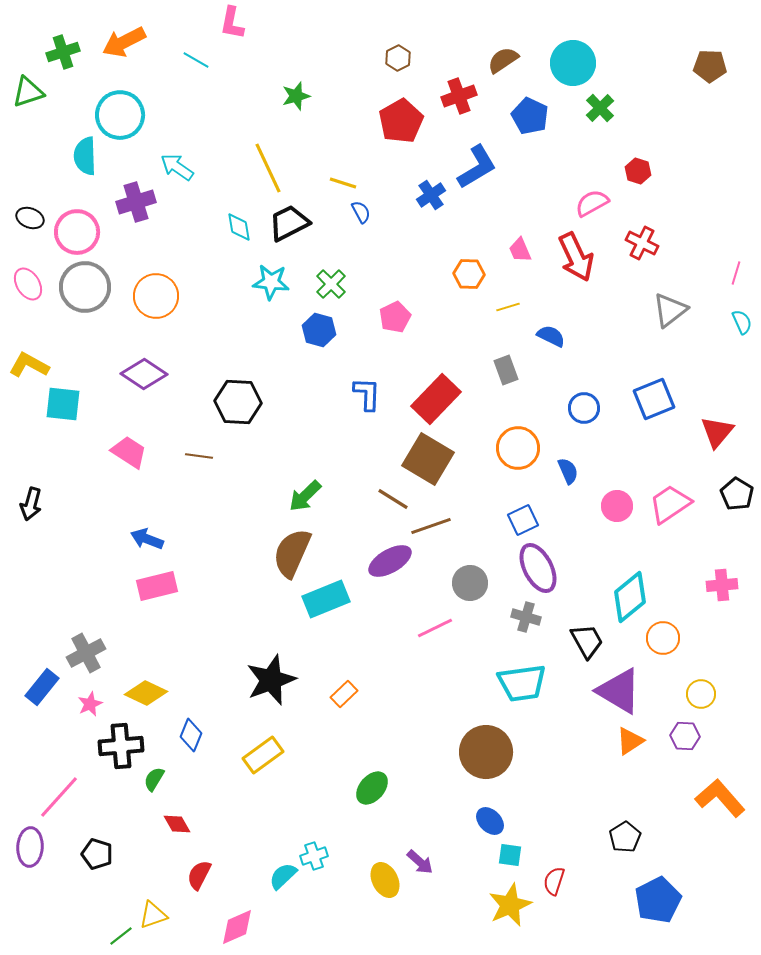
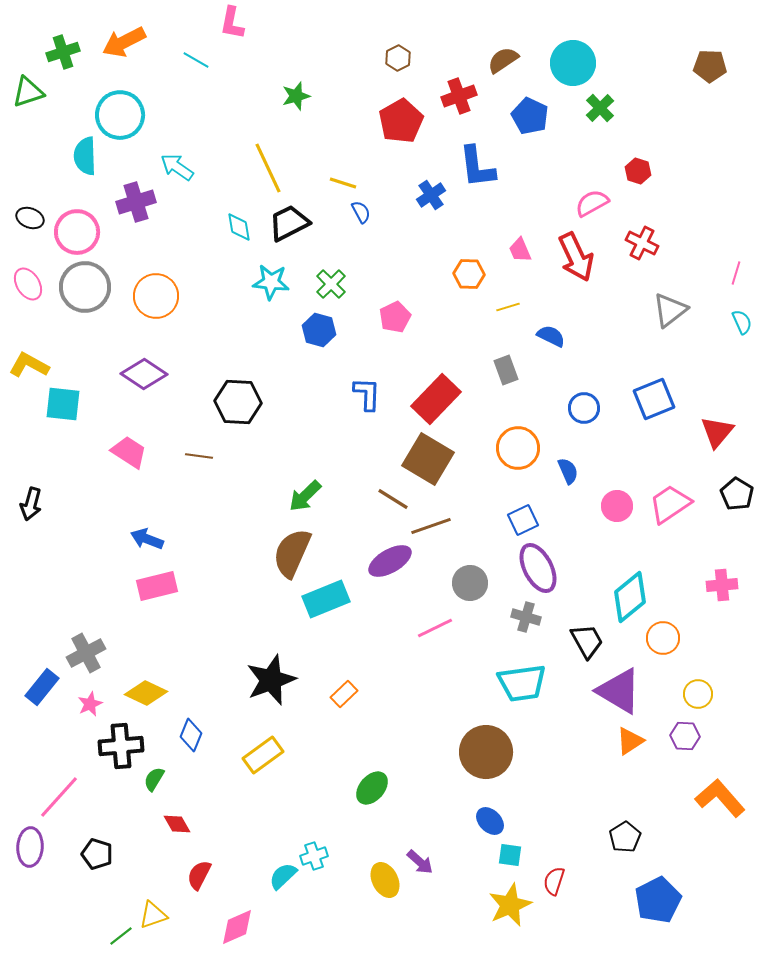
blue L-shape at (477, 167): rotated 114 degrees clockwise
yellow circle at (701, 694): moved 3 px left
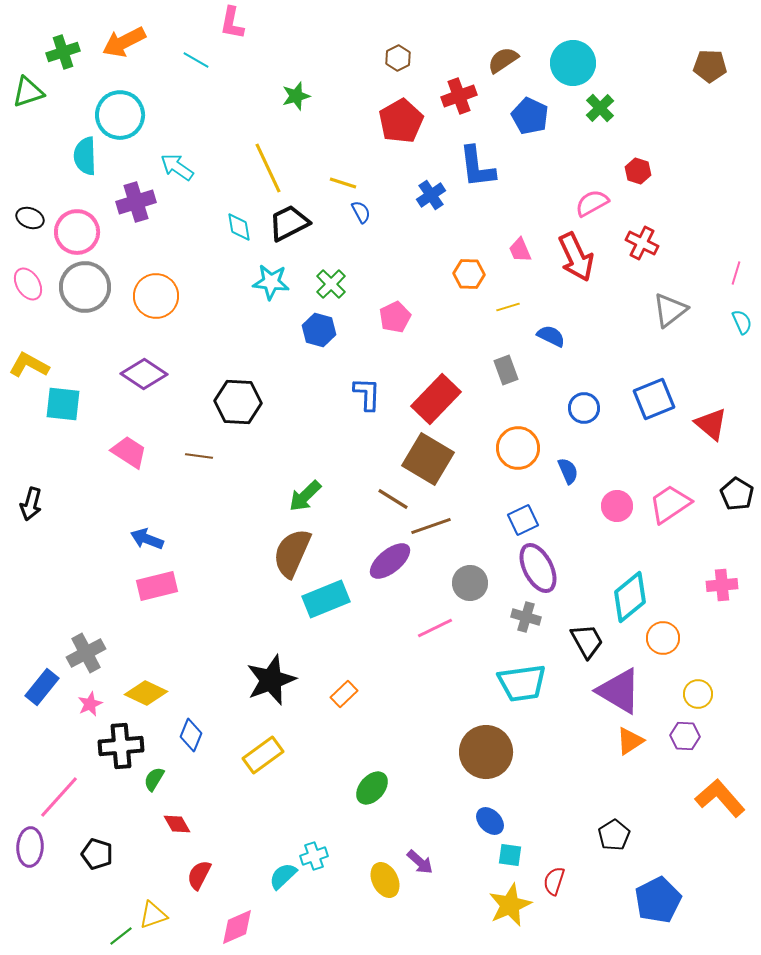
red triangle at (717, 432): moved 6 px left, 8 px up; rotated 30 degrees counterclockwise
purple ellipse at (390, 561): rotated 9 degrees counterclockwise
black pentagon at (625, 837): moved 11 px left, 2 px up
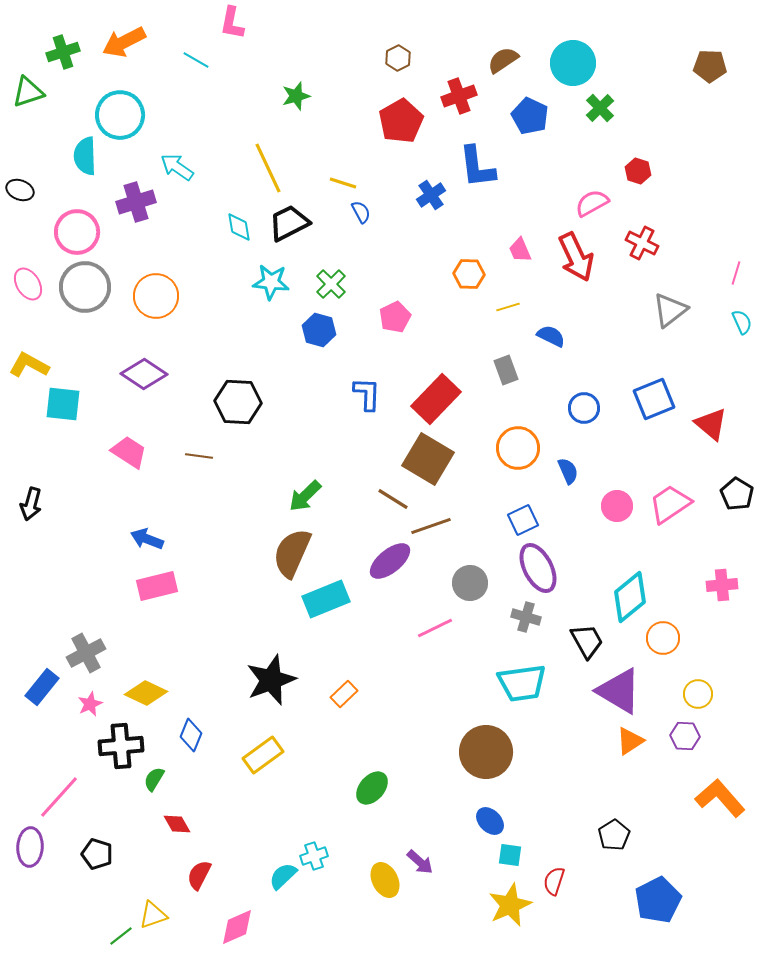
black ellipse at (30, 218): moved 10 px left, 28 px up
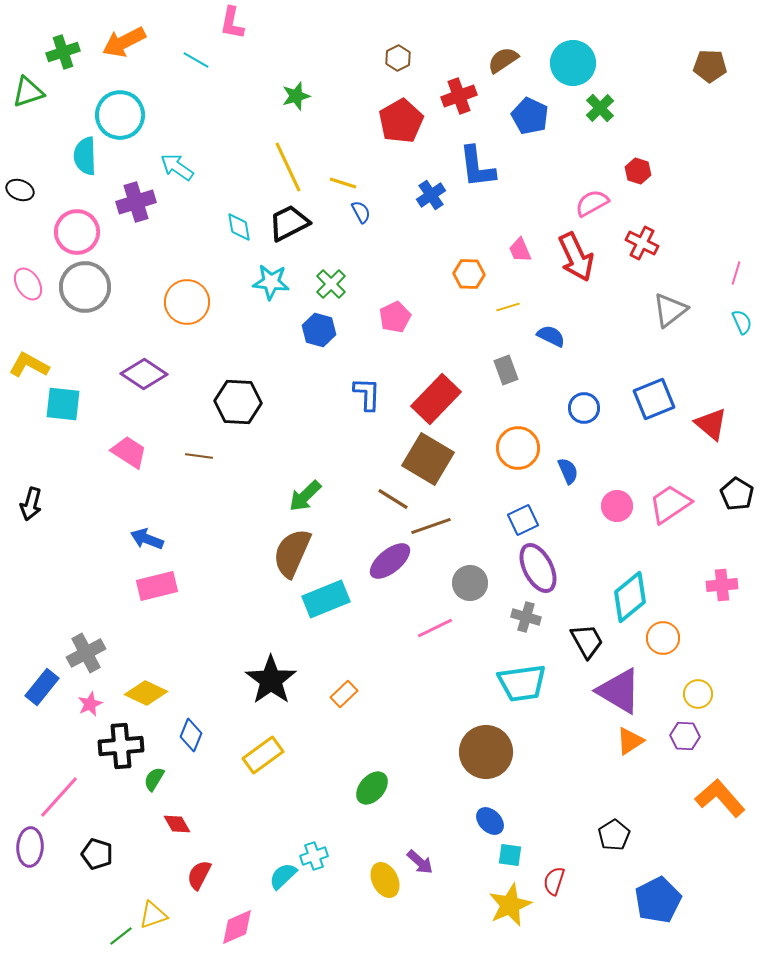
yellow line at (268, 168): moved 20 px right, 1 px up
orange circle at (156, 296): moved 31 px right, 6 px down
black star at (271, 680): rotated 15 degrees counterclockwise
